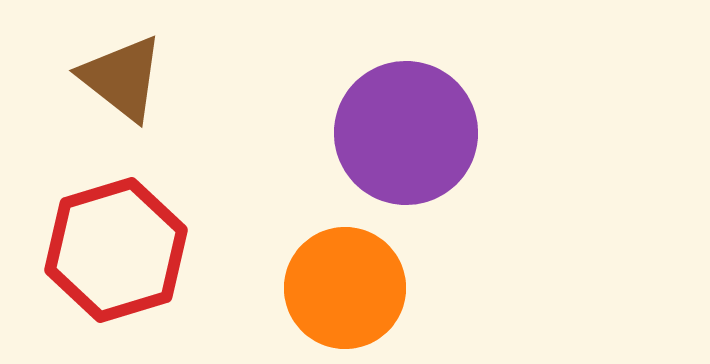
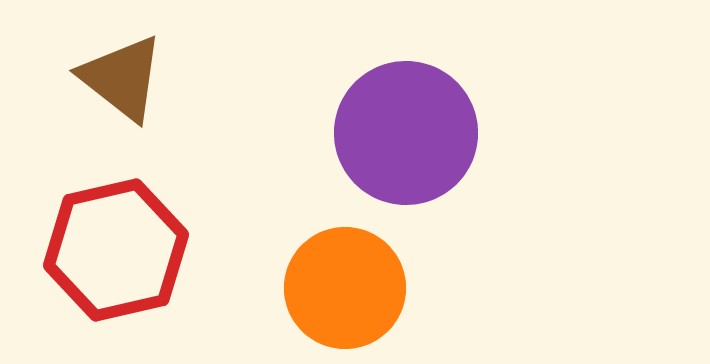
red hexagon: rotated 4 degrees clockwise
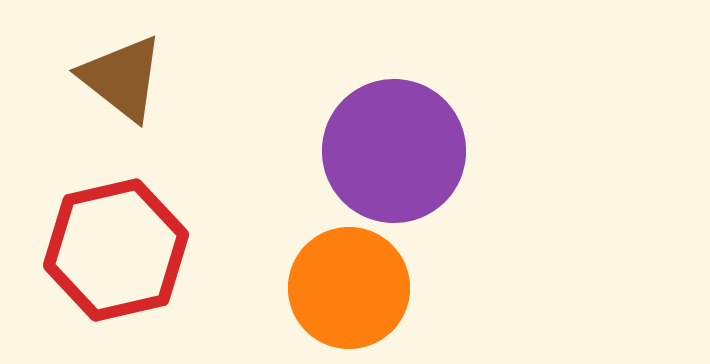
purple circle: moved 12 px left, 18 px down
orange circle: moved 4 px right
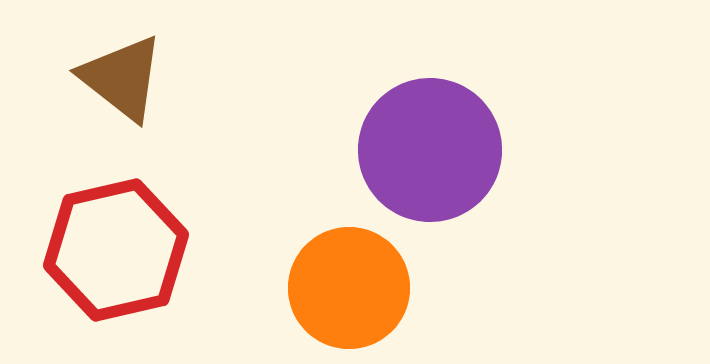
purple circle: moved 36 px right, 1 px up
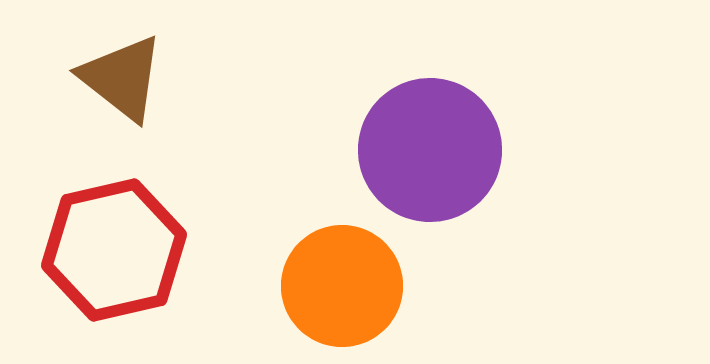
red hexagon: moved 2 px left
orange circle: moved 7 px left, 2 px up
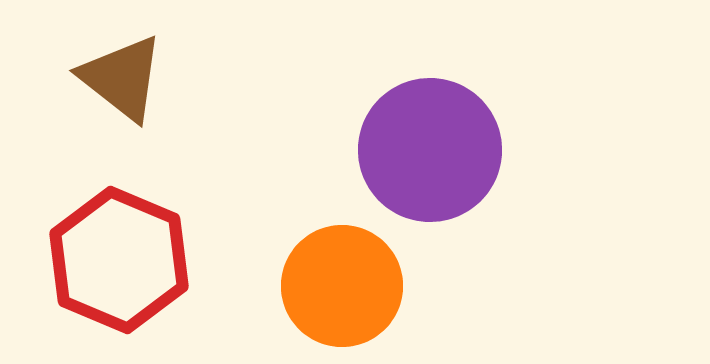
red hexagon: moved 5 px right, 10 px down; rotated 24 degrees counterclockwise
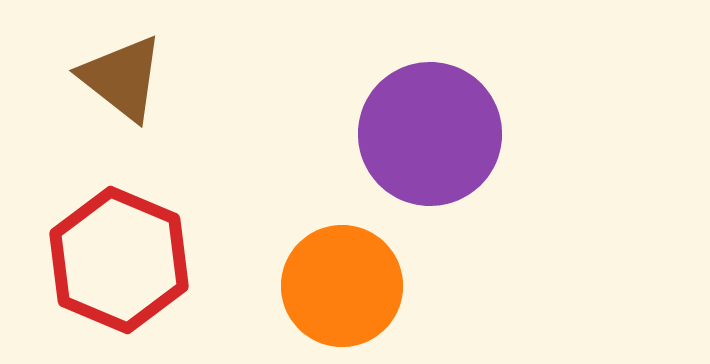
purple circle: moved 16 px up
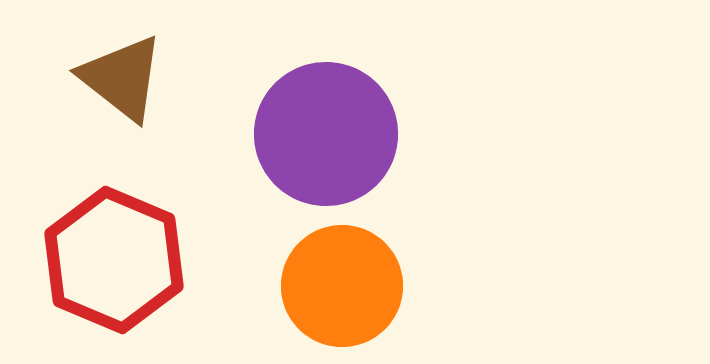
purple circle: moved 104 px left
red hexagon: moved 5 px left
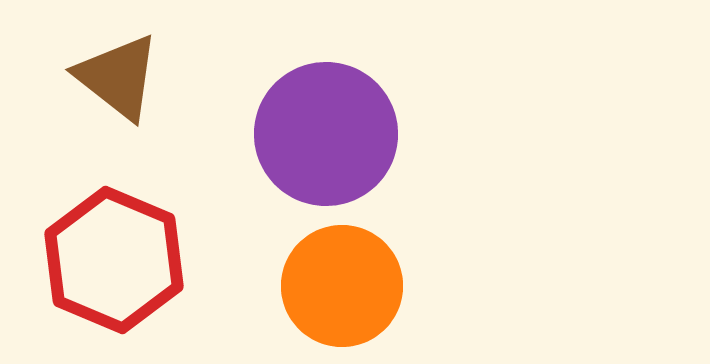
brown triangle: moved 4 px left, 1 px up
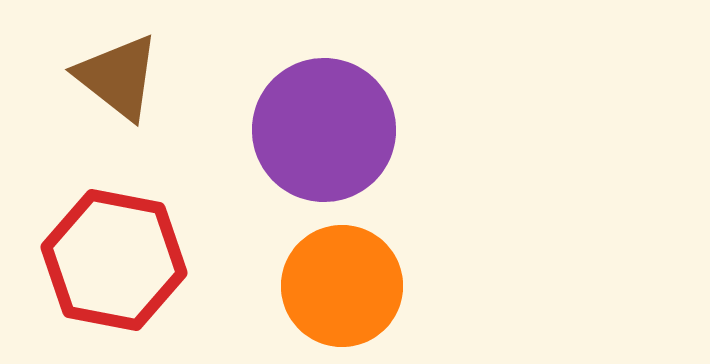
purple circle: moved 2 px left, 4 px up
red hexagon: rotated 12 degrees counterclockwise
